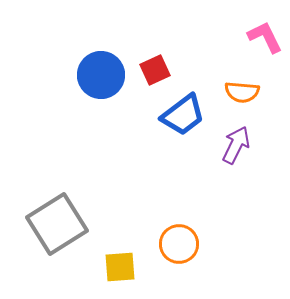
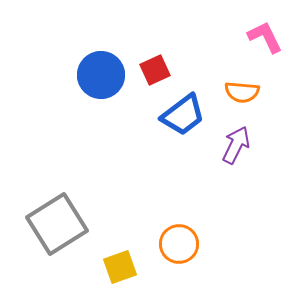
yellow square: rotated 16 degrees counterclockwise
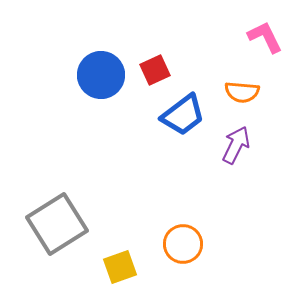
orange circle: moved 4 px right
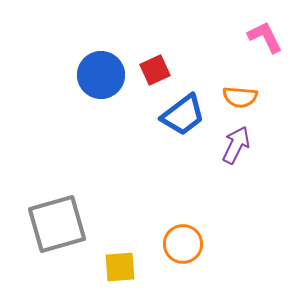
orange semicircle: moved 2 px left, 5 px down
gray square: rotated 16 degrees clockwise
yellow square: rotated 16 degrees clockwise
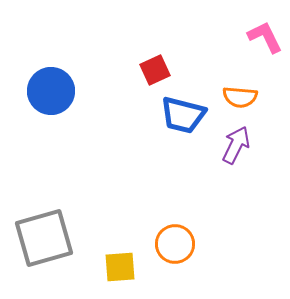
blue circle: moved 50 px left, 16 px down
blue trapezoid: rotated 51 degrees clockwise
gray square: moved 13 px left, 14 px down
orange circle: moved 8 px left
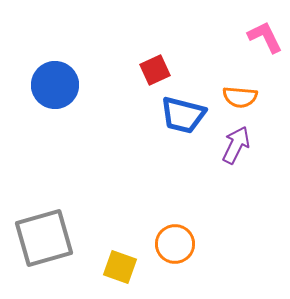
blue circle: moved 4 px right, 6 px up
yellow square: rotated 24 degrees clockwise
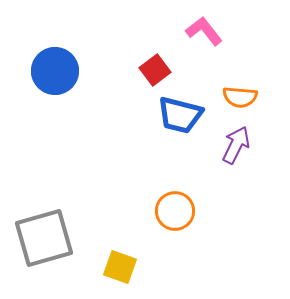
pink L-shape: moved 61 px left, 6 px up; rotated 12 degrees counterclockwise
red square: rotated 12 degrees counterclockwise
blue circle: moved 14 px up
blue trapezoid: moved 3 px left
orange circle: moved 33 px up
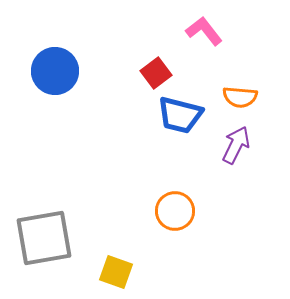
red square: moved 1 px right, 3 px down
gray square: rotated 6 degrees clockwise
yellow square: moved 4 px left, 5 px down
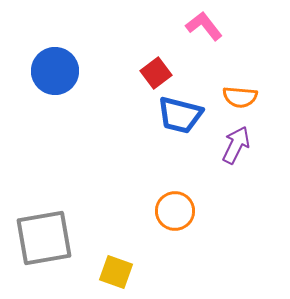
pink L-shape: moved 5 px up
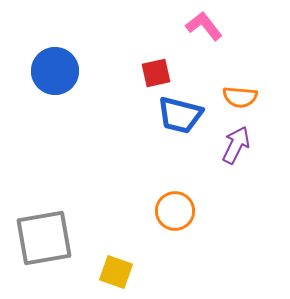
red square: rotated 24 degrees clockwise
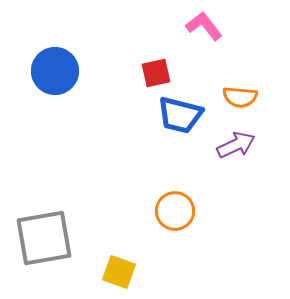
purple arrow: rotated 39 degrees clockwise
yellow square: moved 3 px right
